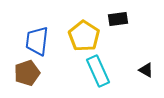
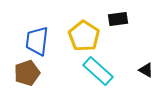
cyan rectangle: rotated 24 degrees counterclockwise
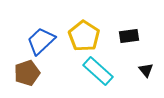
black rectangle: moved 11 px right, 17 px down
blue trapezoid: moved 4 px right; rotated 40 degrees clockwise
black triangle: rotated 21 degrees clockwise
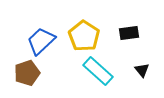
black rectangle: moved 3 px up
black triangle: moved 4 px left
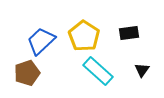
black triangle: rotated 14 degrees clockwise
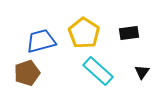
yellow pentagon: moved 3 px up
blue trapezoid: rotated 28 degrees clockwise
black triangle: moved 2 px down
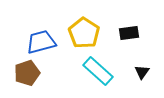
blue trapezoid: moved 1 px down
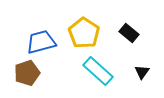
black rectangle: rotated 48 degrees clockwise
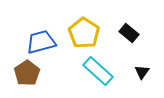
brown pentagon: rotated 15 degrees counterclockwise
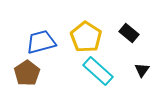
yellow pentagon: moved 2 px right, 4 px down
black triangle: moved 2 px up
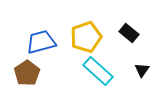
yellow pentagon: rotated 20 degrees clockwise
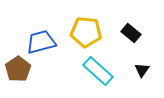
black rectangle: moved 2 px right
yellow pentagon: moved 5 px up; rotated 24 degrees clockwise
brown pentagon: moved 9 px left, 4 px up
